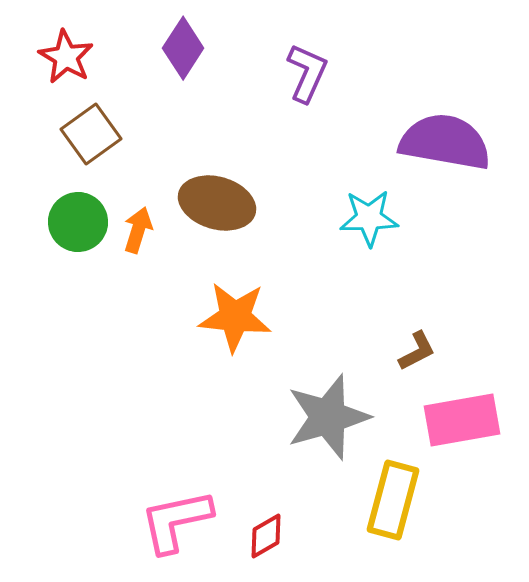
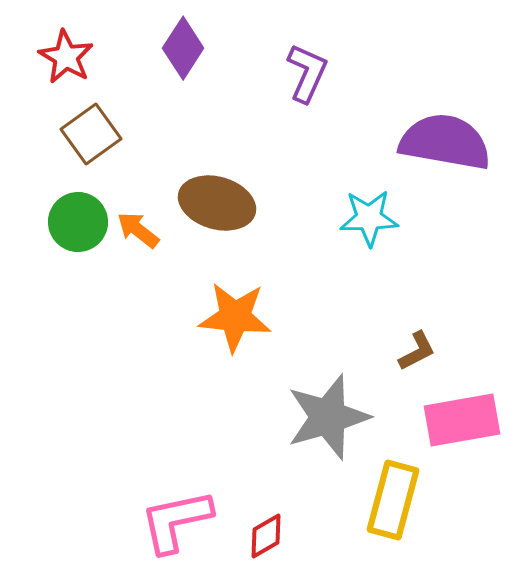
orange arrow: rotated 69 degrees counterclockwise
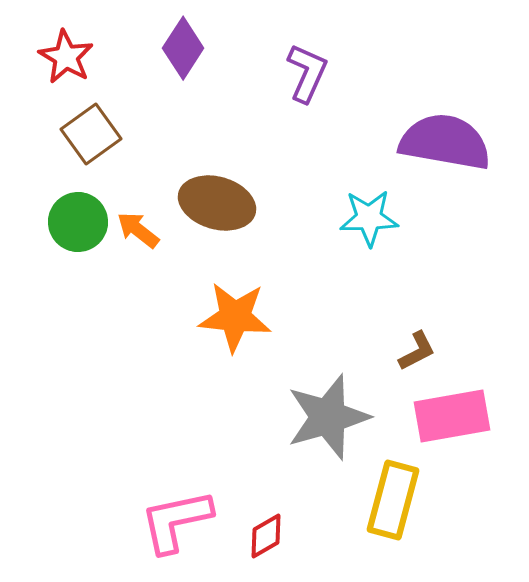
pink rectangle: moved 10 px left, 4 px up
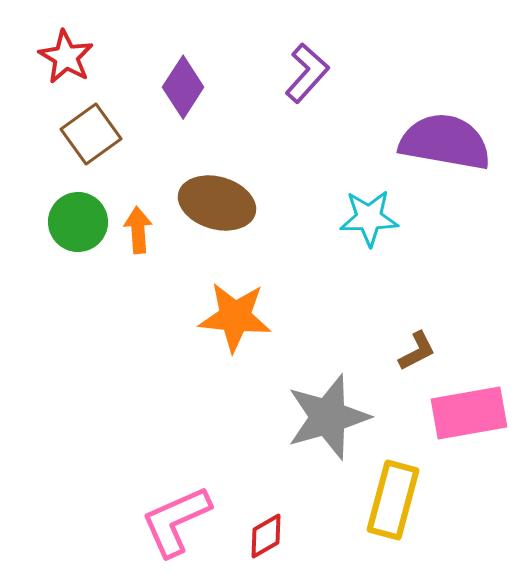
purple diamond: moved 39 px down
purple L-shape: rotated 18 degrees clockwise
orange arrow: rotated 48 degrees clockwise
pink rectangle: moved 17 px right, 3 px up
pink L-shape: rotated 12 degrees counterclockwise
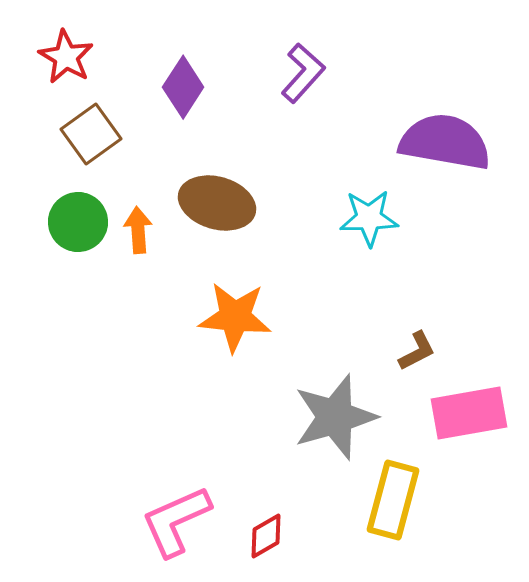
purple L-shape: moved 4 px left
gray star: moved 7 px right
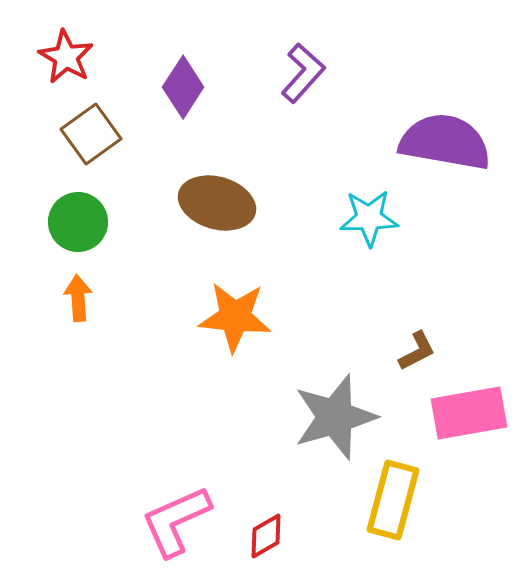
orange arrow: moved 60 px left, 68 px down
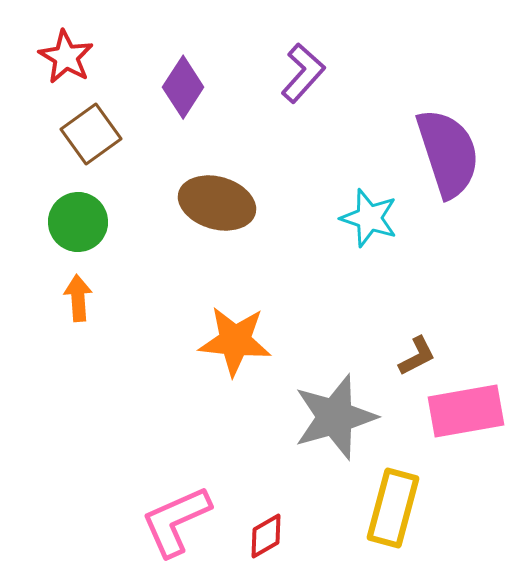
purple semicircle: moved 3 px right, 11 px down; rotated 62 degrees clockwise
cyan star: rotated 20 degrees clockwise
orange star: moved 24 px down
brown L-shape: moved 5 px down
pink rectangle: moved 3 px left, 2 px up
yellow rectangle: moved 8 px down
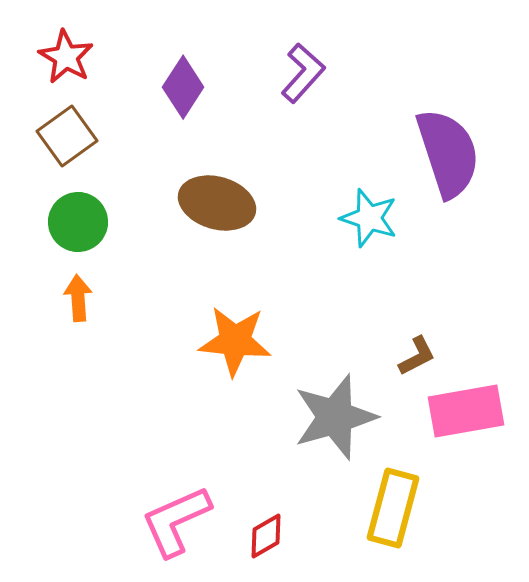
brown square: moved 24 px left, 2 px down
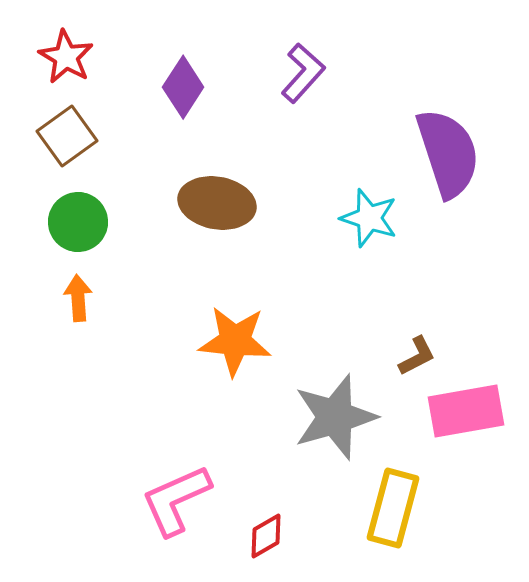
brown ellipse: rotated 6 degrees counterclockwise
pink L-shape: moved 21 px up
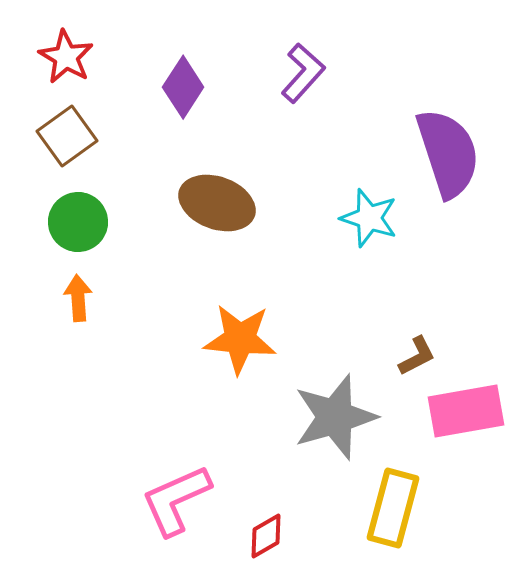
brown ellipse: rotated 10 degrees clockwise
orange star: moved 5 px right, 2 px up
